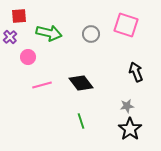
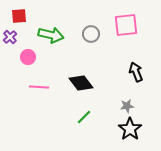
pink square: rotated 25 degrees counterclockwise
green arrow: moved 2 px right, 2 px down
pink line: moved 3 px left, 2 px down; rotated 18 degrees clockwise
green line: moved 3 px right, 4 px up; rotated 63 degrees clockwise
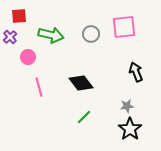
pink square: moved 2 px left, 2 px down
pink line: rotated 72 degrees clockwise
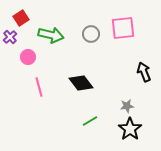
red square: moved 2 px right, 2 px down; rotated 28 degrees counterclockwise
pink square: moved 1 px left, 1 px down
black arrow: moved 8 px right
green line: moved 6 px right, 4 px down; rotated 14 degrees clockwise
